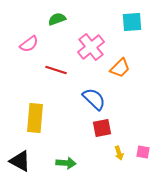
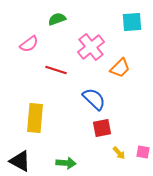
yellow arrow: rotated 24 degrees counterclockwise
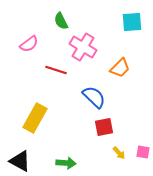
green semicircle: moved 4 px right, 2 px down; rotated 96 degrees counterclockwise
pink cross: moved 8 px left; rotated 20 degrees counterclockwise
blue semicircle: moved 2 px up
yellow rectangle: rotated 24 degrees clockwise
red square: moved 2 px right, 1 px up
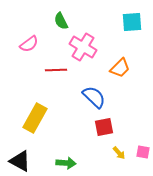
red line: rotated 20 degrees counterclockwise
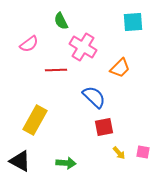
cyan square: moved 1 px right
yellow rectangle: moved 2 px down
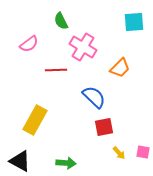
cyan square: moved 1 px right
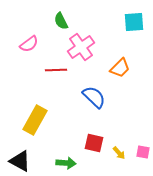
pink cross: moved 2 px left; rotated 24 degrees clockwise
red square: moved 10 px left, 16 px down; rotated 24 degrees clockwise
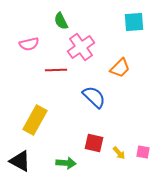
pink semicircle: rotated 24 degrees clockwise
